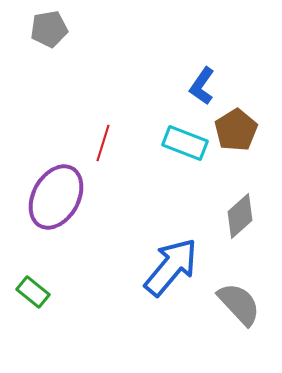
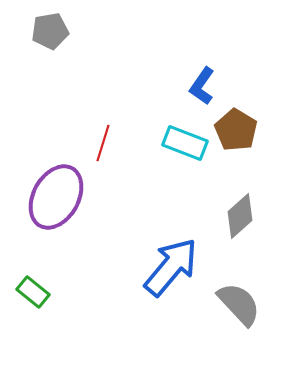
gray pentagon: moved 1 px right, 2 px down
brown pentagon: rotated 9 degrees counterclockwise
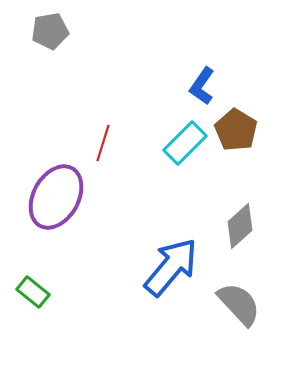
cyan rectangle: rotated 66 degrees counterclockwise
gray diamond: moved 10 px down
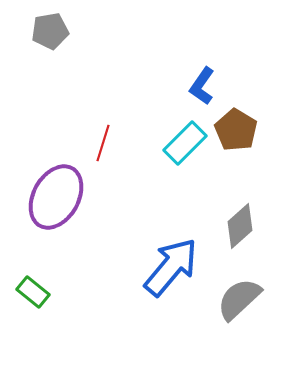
gray semicircle: moved 5 px up; rotated 90 degrees counterclockwise
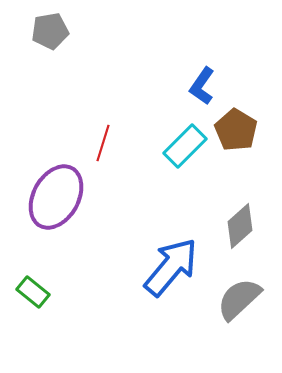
cyan rectangle: moved 3 px down
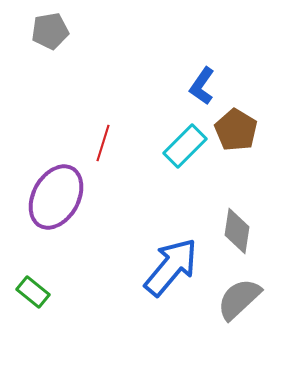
gray diamond: moved 3 px left, 5 px down; rotated 39 degrees counterclockwise
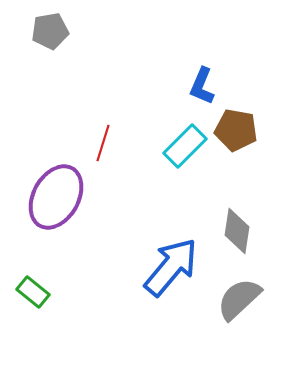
blue L-shape: rotated 12 degrees counterclockwise
brown pentagon: rotated 21 degrees counterclockwise
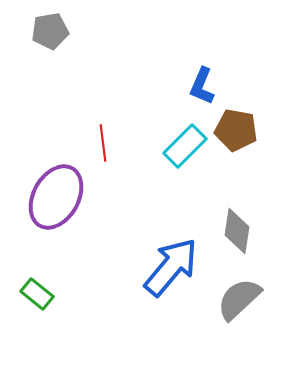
red line: rotated 24 degrees counterclockwise
green rectangle: moved 4 px right, 2 px down
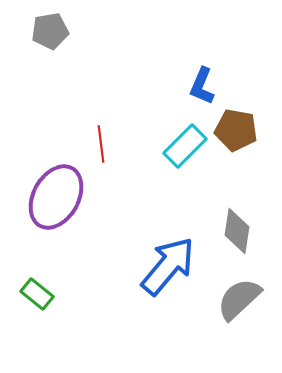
red line: moved 2 px left, 1 px down
blue arrow: moved 3 px left, 1 px up
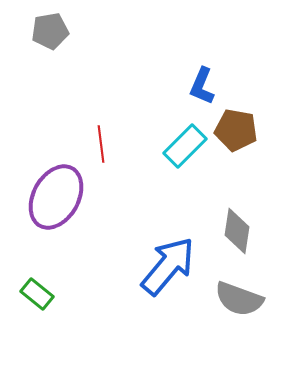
gray semicircle: rotated 117 degrees counterclockwise
